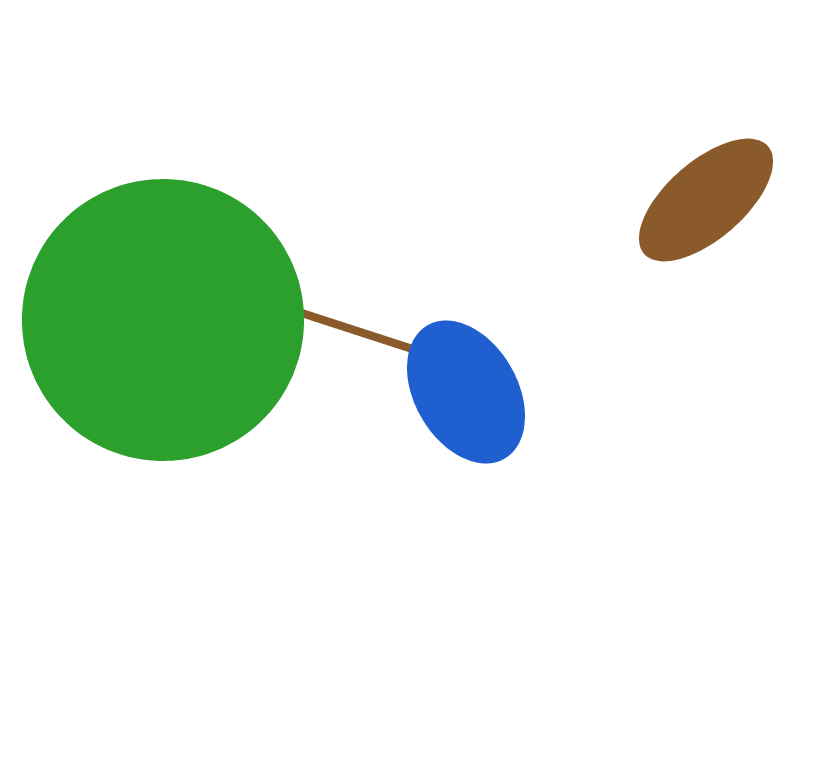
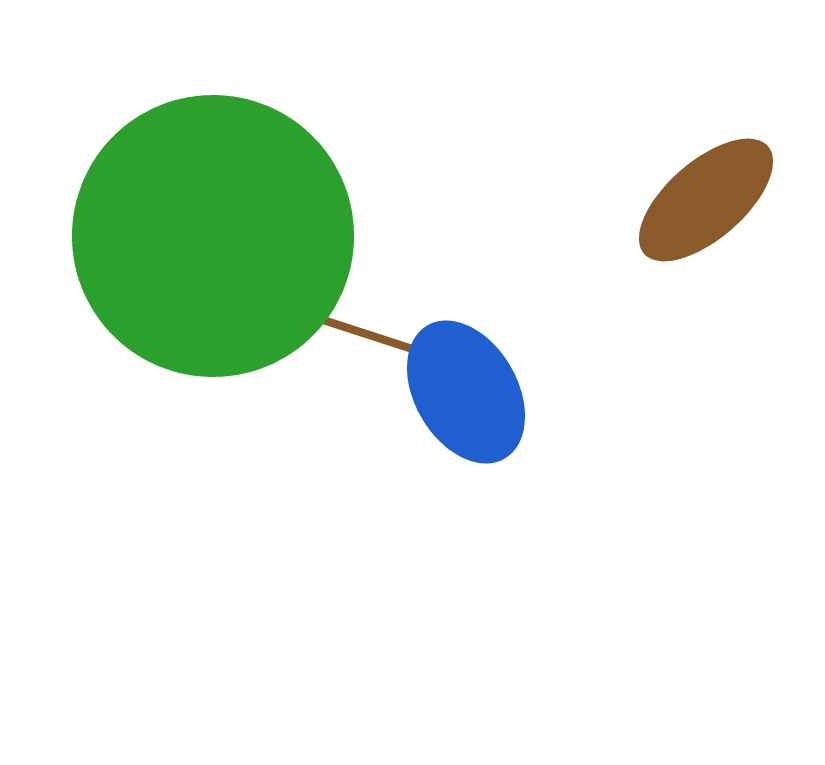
green circle: moved 50 px right, 84 px up
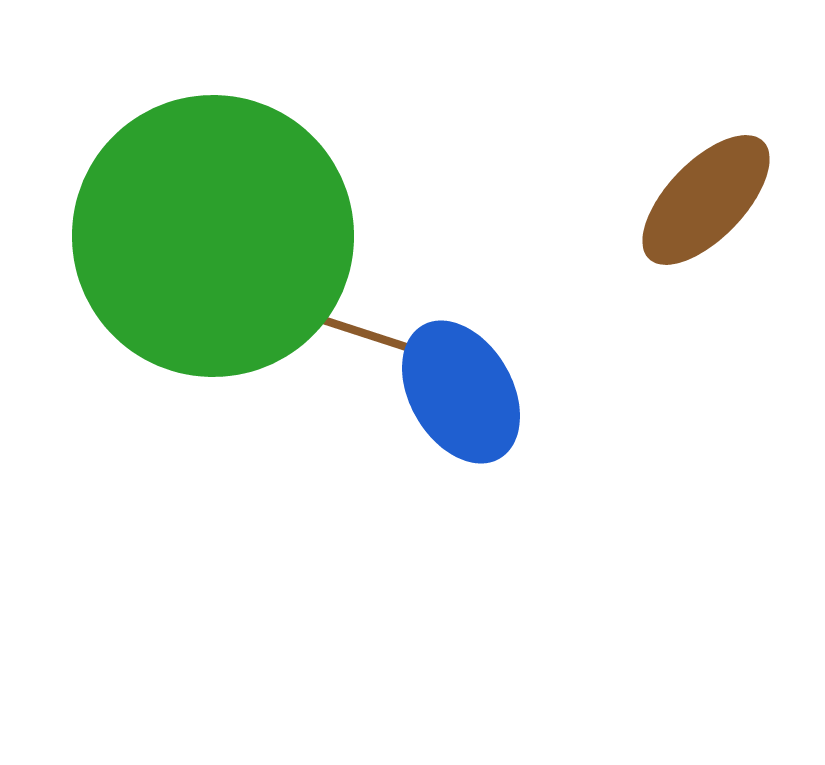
brown ellipse: rotated 5 degrees counterclockwise
blue ellipse: moved 5 px left
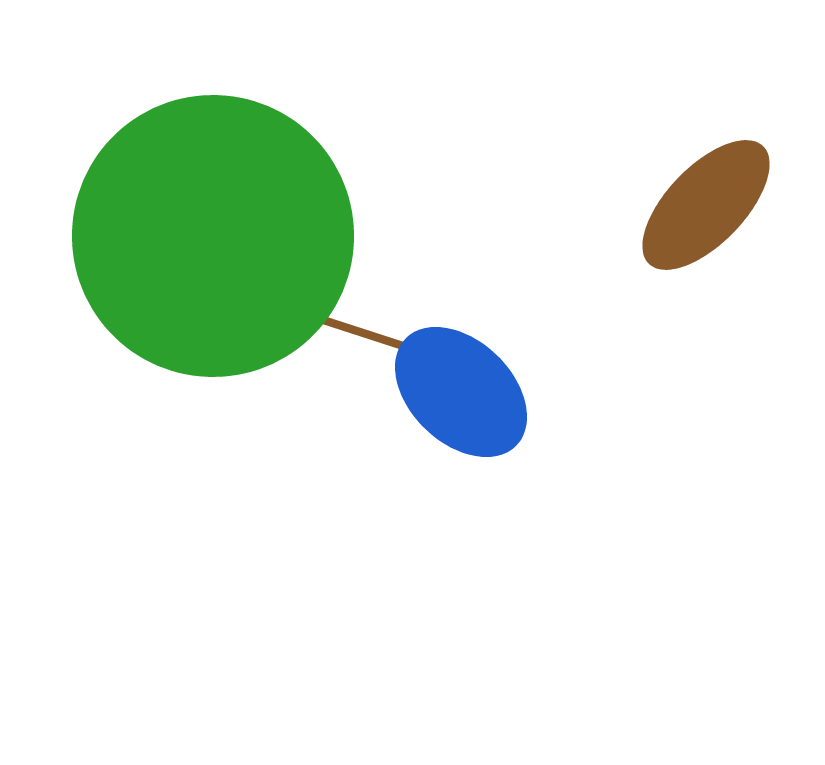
brown ellipse: moved 5 px down
blue ellipse: rotated 16 degrees counterclockwise
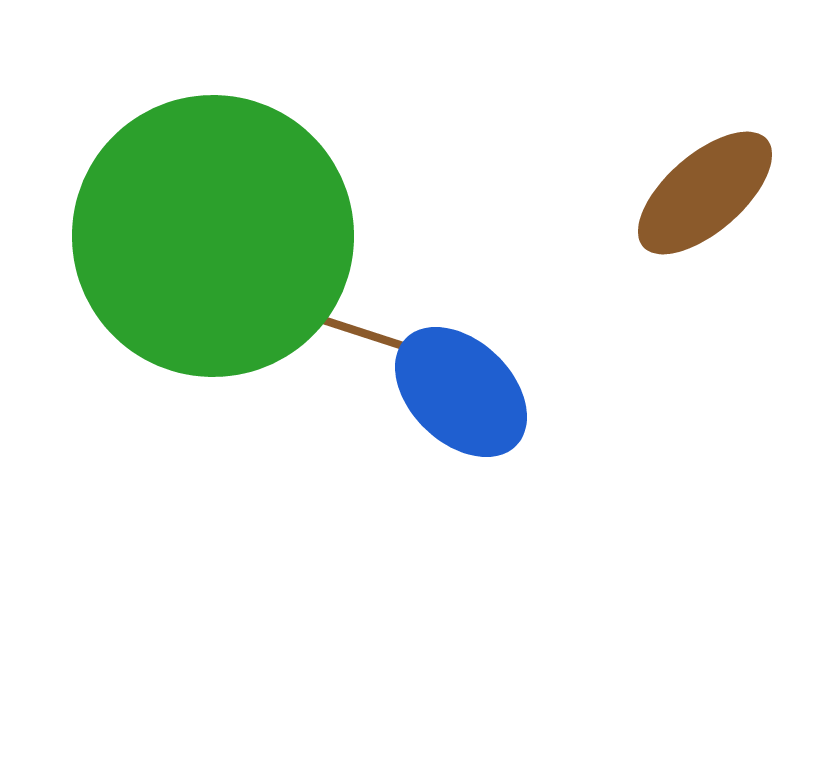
brown ellipse: moved 1 px left, 12 px up; rotated 5 degrees clockwise
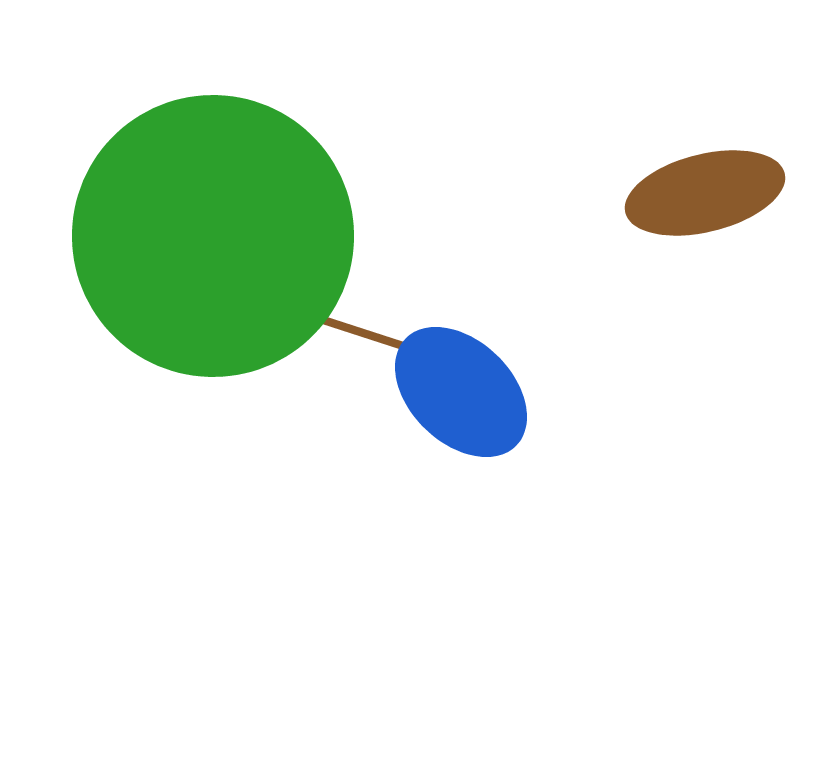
brown ellipse: rotated 27 degrees clockwise
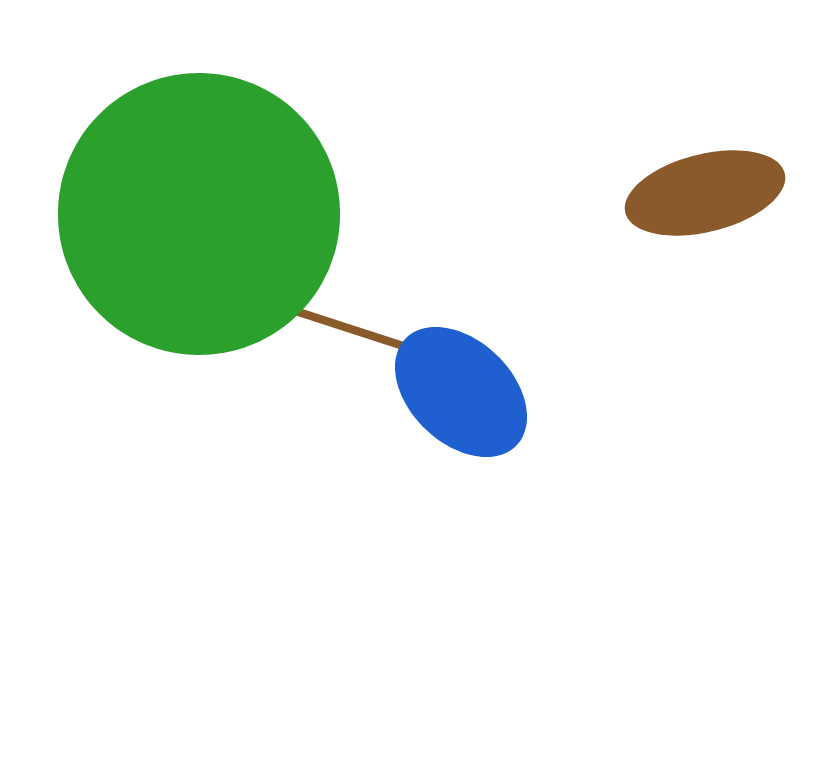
green circle: moved 14 px left, 22 px up
